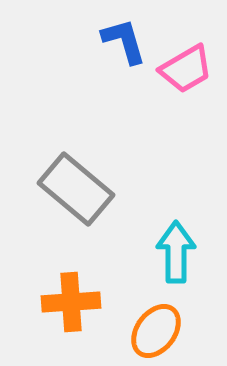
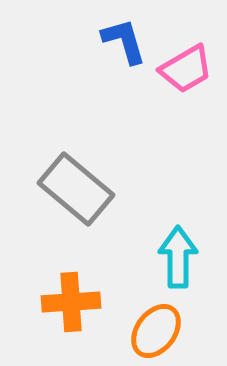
cyan arrow: moved 2 px right, 5 px down
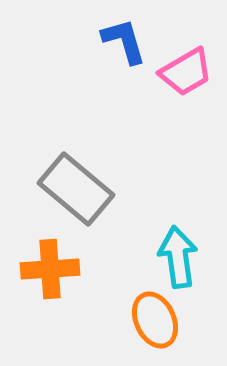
pink trapezoid: moved 3 px down
cyan arrow: rotated 8 degrees counterclockwise
orange cross: moved 21 px left, 33 px up
orange ellipse: moved 1 px left, 11 px up; rotated 62 degrees counterclockwise
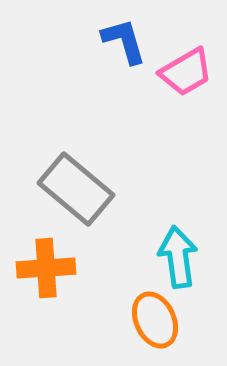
orange cross: moved 4 px left, 1 px up
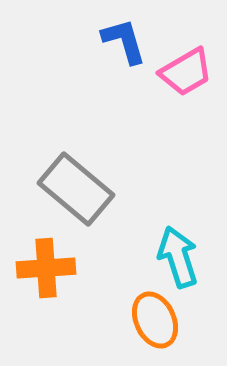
cyan arrow: rotated 10 degrees counterclockwise
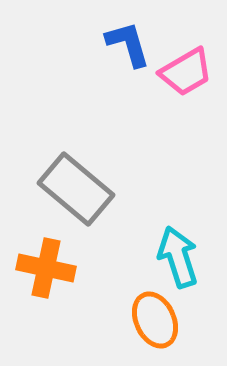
blue L-shape: moved 4 px right, 3 px down
orange cross: rotated 16 degrees clockwise
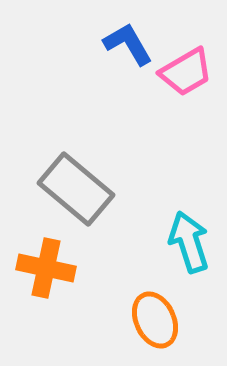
blue L-shape: rotated 14 degrees counterclockwise
cyan arrow: moved 11 px right, 15 px up
